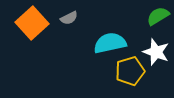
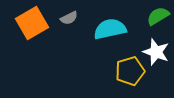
orange square: rotated 12 degrees clockwise
cyan semicircle: moved 14 px up
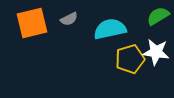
gray semicircle: moved 1 px down
orange square: rotated 16 degrees clockwise
white star: rotated 12 degrees counterclockwise
yellow pentagon: moved 12 px up
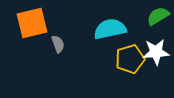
gray semicircle: moved 11 px left, 25 px down; rotated 84 degrees counterclockwise
white star: rotated 12 degrees counterclockwise
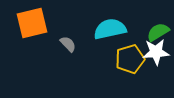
green semicircle: moved 16 px down
gray semicircle: moved 10 px right; rotated 24 degrees counterclockwise
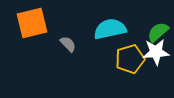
green semicircle: rotated 10 degrees counterclockwise
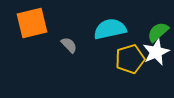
gray semicircle: moved 1 px right, 1 px down
white star: rotated 20 degrees counterclockwise
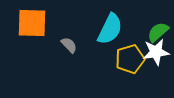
orange square: rotated 16 degrees clockwise
cyan semicircle: rotated 128 degrees clockwise
white star: rotated 16 degrees clockwise
